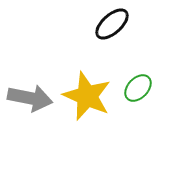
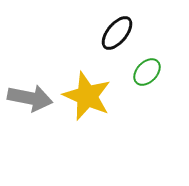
black ellipse: moved 5 px right, 9 px down; rotated 9 degrees counterclockwise
green ellipse: moved 9 px right, 16 px up
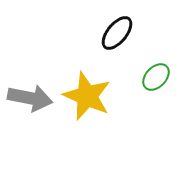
green ellipse: moved 9 px right, 5 px down
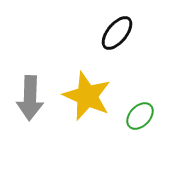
green ellipse: moved 16 px left, 39 px down
gray arrow: rotated 81 degrees clockwise
